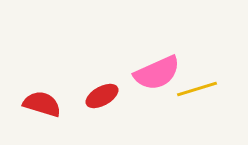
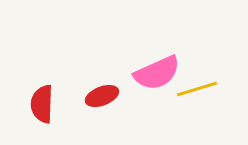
red ellipse: rotated 8 degrees clockwise
red semicircle: rotated 105 degrees counterclockwise
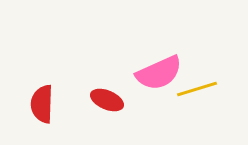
pink semicircle: moved 2 px right
red ellipse: moved 5 px right, 4 px down; rotated 44 degrees clockwise
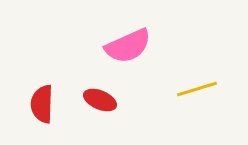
pink semicircle: moved 31 px left, 27 px up
red ellipse: moved 7 px left
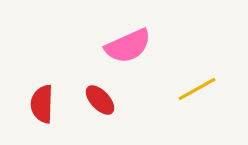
yellow line: rotated 12 degrees counterclockwise
red ellipse: rotated 24 degrees clockwise
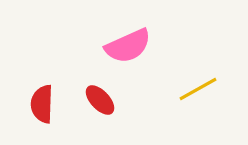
yellow line: moved 1 px right
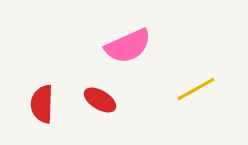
yellow line: moved 2 px left
red ellipse: rotated 16 degrees counterclockwise
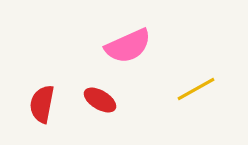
red semicircle: rotated 9 degrees clockwise
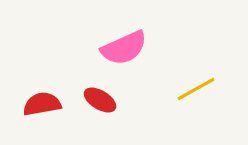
pink semicircle: moved 4 px left, 2 px down
red semicircle: rotated 69 degrees clockwise
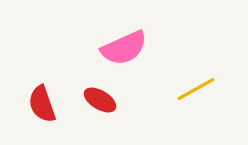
red semicircle: rotated 99 degrees counterclockwise
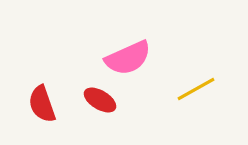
pink semicircle: moved 4 px right, 10 px down
